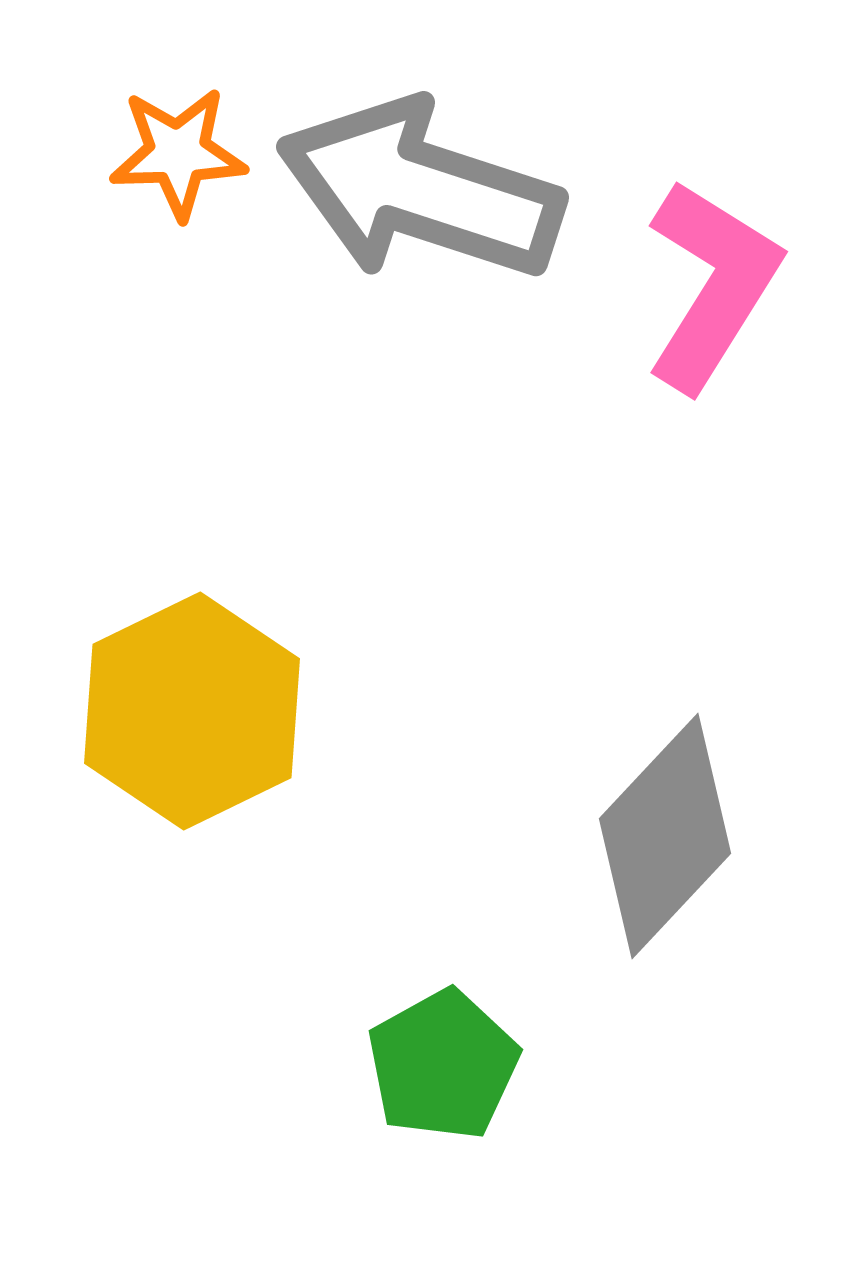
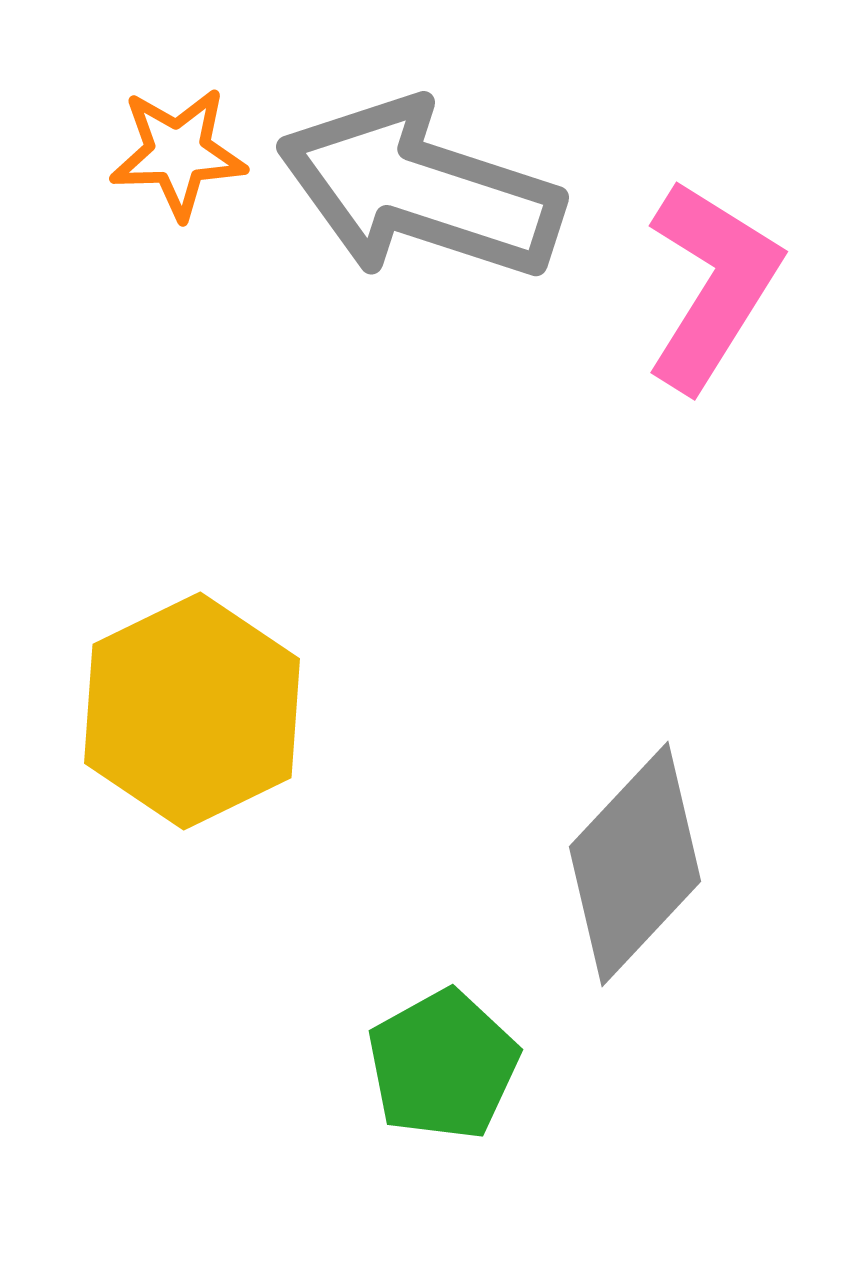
gray diamond: moved 30 px left, 28 px down
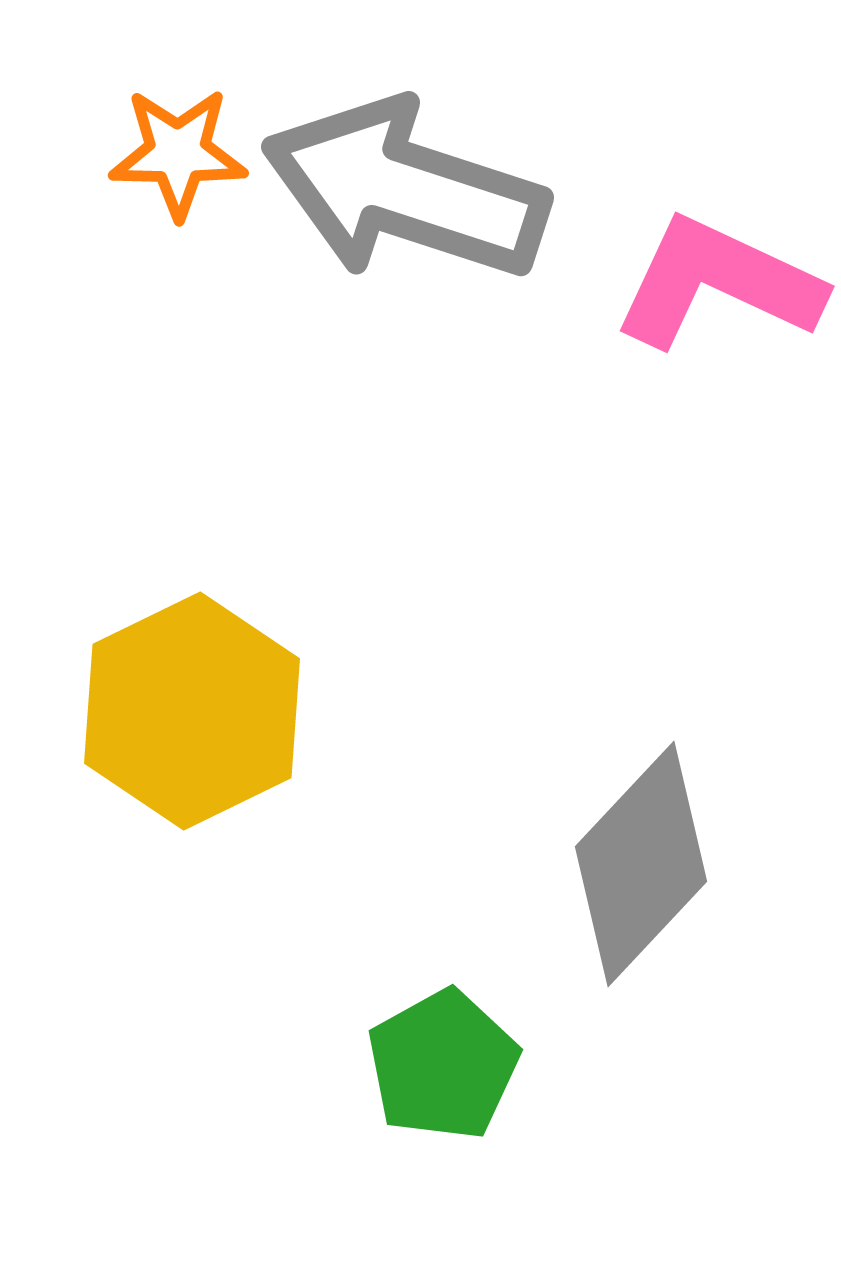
orange star: rotated 3 degrees clockwise
gray arrow: moved 15 px left
pink L-shape: moved 6 px right, 2 px up; rotated 97 degrees counterclockwise
gray diamond: moved 6 px right
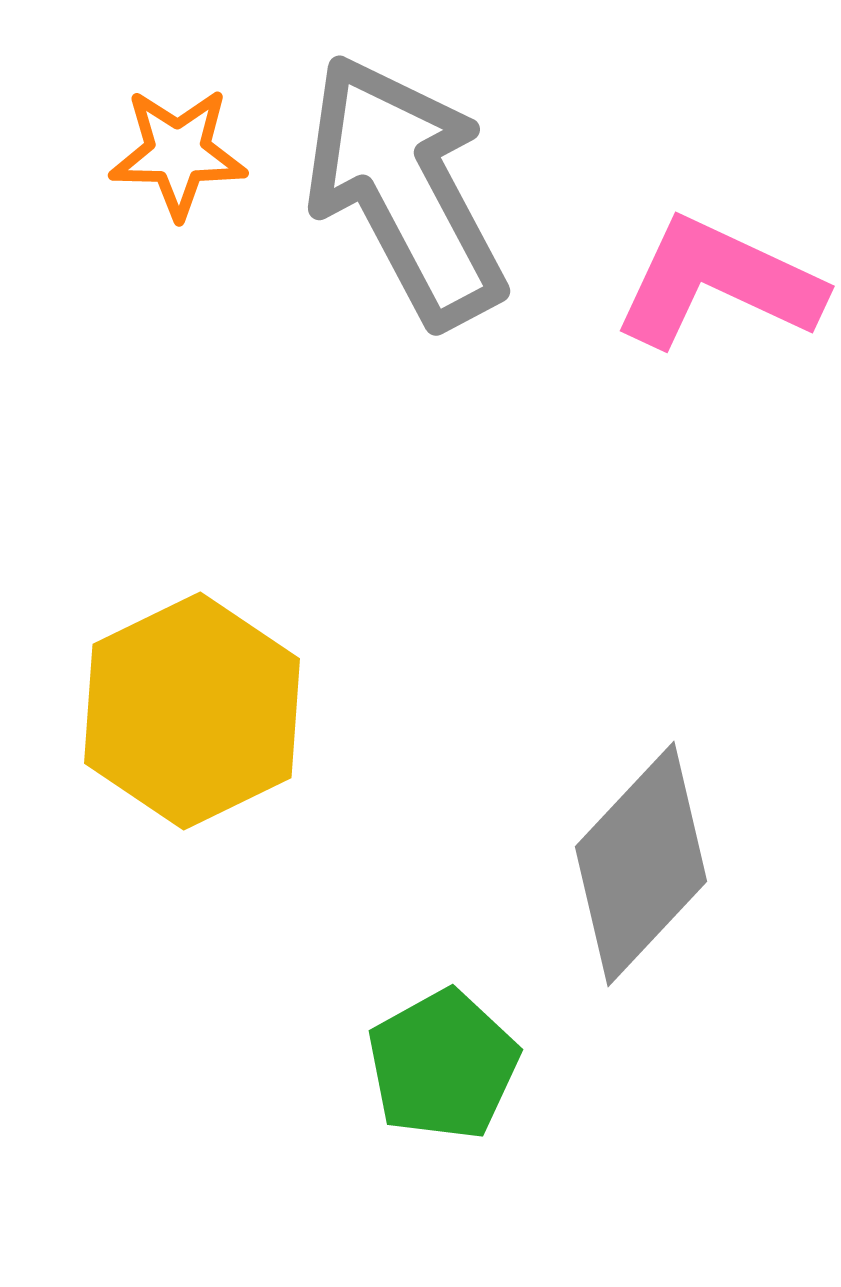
gray arrow: rotated 44 degrees clockwise
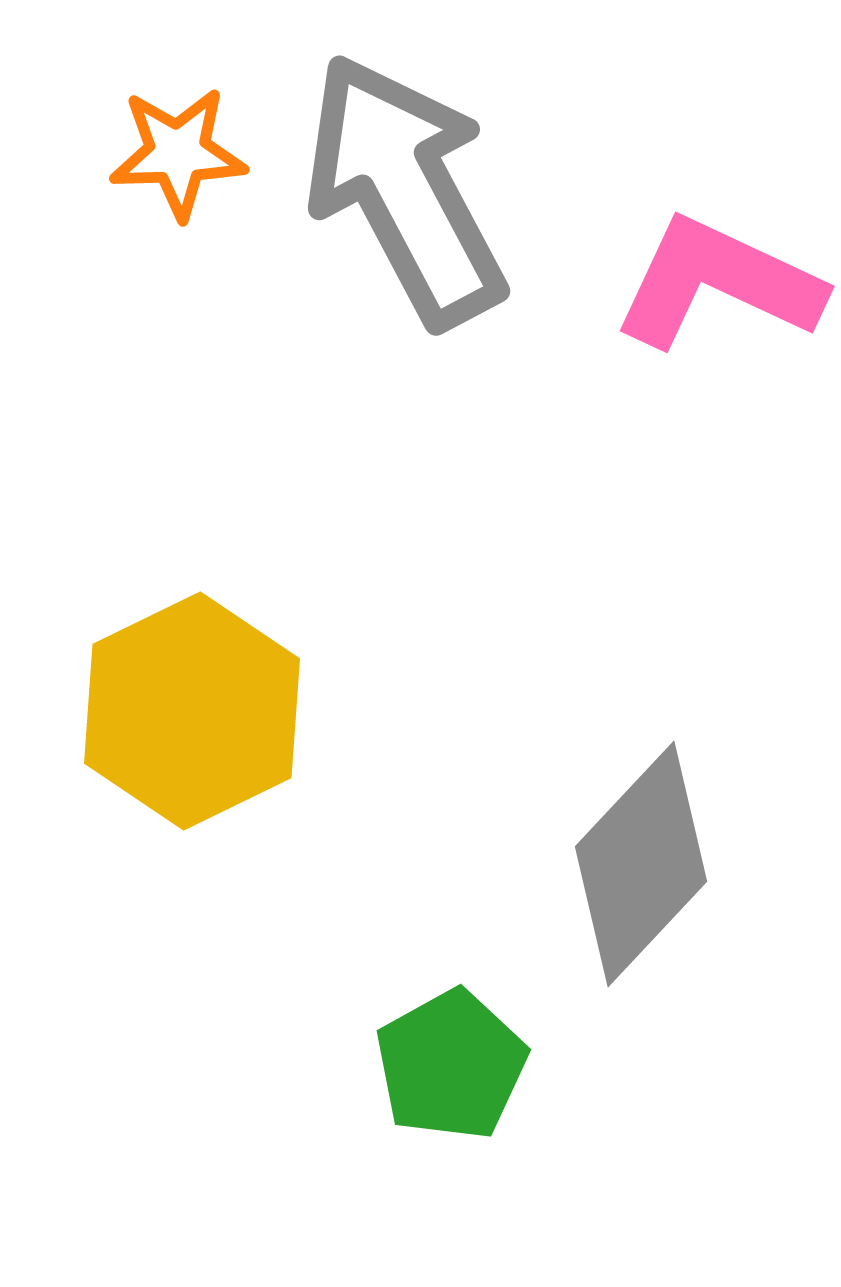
orange star: rotated 3 degrees counterclockwise
green pentagon: moved 8 px right
